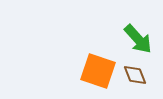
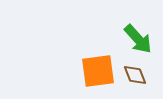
orange square: rotated 27 degrees counterclockwise
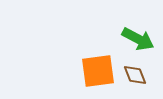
green arrow: rotated 20 degrees counterclockwise
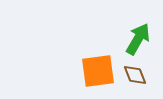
green arrow: rotated 88 degrees counterclockwise
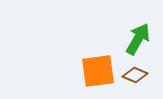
brown diamond: rotated 45 degrees counterclockwise
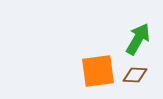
brown diamond: rotated 20 degrees counterclockwise
